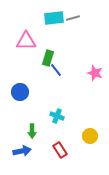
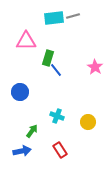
gray line: moved 2 px up
pink star: moved 6 px up; rotated 14 degrees clockwise
green arrow: rotated 144 degrees counterclockwise
yellow circle: moved 2 px left, 14 px up
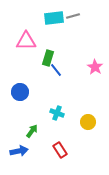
cyan cross: moved 3 px up
blue arrow: moved 3 px left
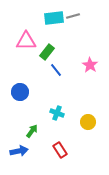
green rectangle: moved 1 px left, 6 px up; rotated 21 degrees clockwise
pink star: moved 5 px left, 2 px up
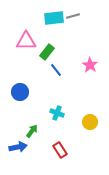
yellow circle: moved 2 px right
blue arrow: moved 1 px left, 4 px up
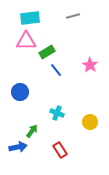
cyan rectangle: moved 24 px left
green rectangle: rotated 21 degrees clockwise
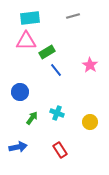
green arrow: moved 13 px up
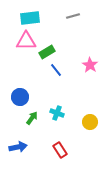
blue circle: moved 5 px down
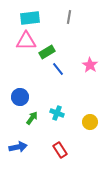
gray line: moved 4 px left, 1 px down; rotated 64 degrees counterclockwise
blue line: moved 2 px right, 1 px up
